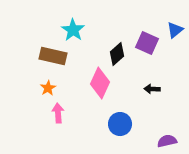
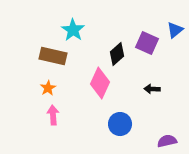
pink arrow: moved 5 px left, 2 px down
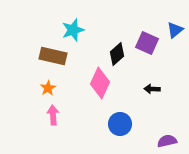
cyan star: rotated 20 degrees clockwise
